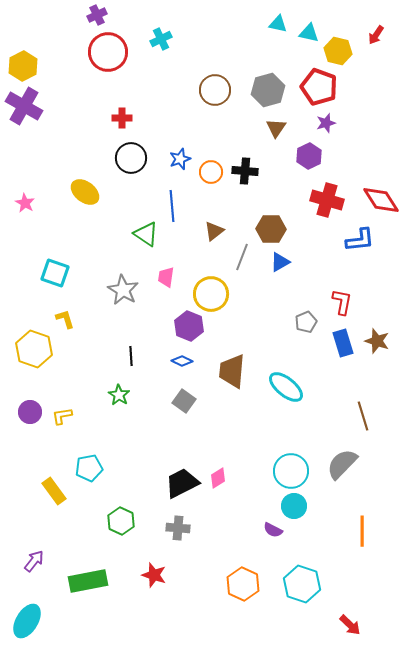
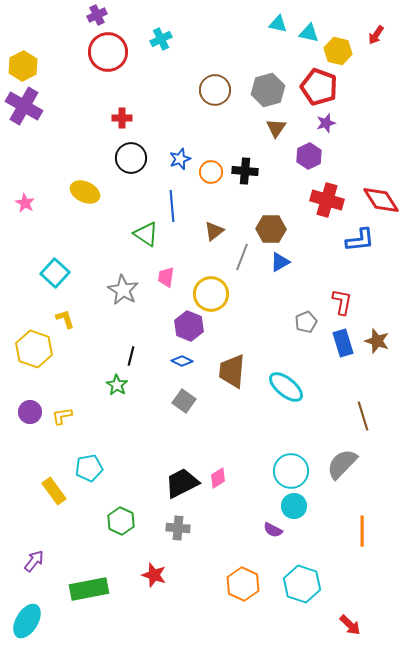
yellow ellipse at (85, 192): rotated 12 degrees counterclockwise
cyan square at (55, 273): rotated 24 degrees clockwise
black line at (131, 356): rotated 18 degrees clockwise
green star at (119, 395): moved 2 px left, 10 px up
green rectangle at (88, 581): moved 1 px right, 8 px down
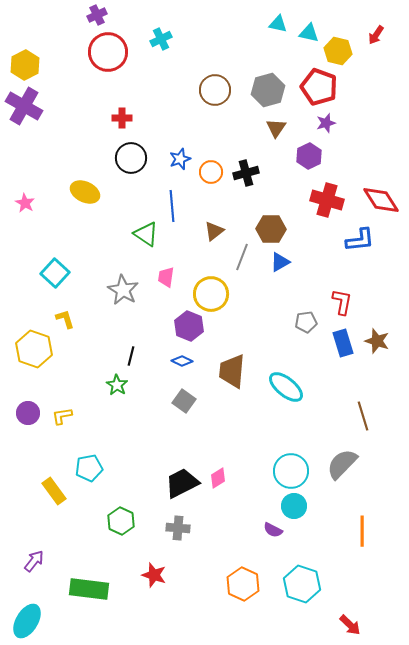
yellow hexagon at (23, 66): moved 2 px right, 1 px up
black cross at (245, 171): moved 1 px right, 2 px down; rotated 20 degrees counterclockwise
gray pentagon at (306, 322): rotated 15 degrees clockwise
purple circle at (30, 412): moved 2 px left, 1 px down
green rectangle at (89, 589): rotated 18 degrees clockwise
